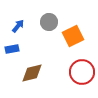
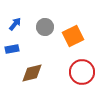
gray circle: moved 4 px left, 5 px down
blue arrow: moved 3 px left, 2 px up
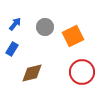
blue rectangle: rotated 48 degrees counterclockwise
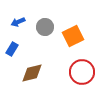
blue arrow: moved 3 px right, 2 px up; rotated 152 degrees counterclockwise
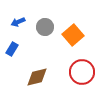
orange square: moved 1 px up; rotated 15 degrees counterclockwise
brown diamond: moved 5 px right, 4 px down
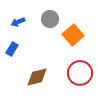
gray circle: moved 5 px right, 8 px up
red circle: moved 2 px left, 1 px down
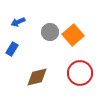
gray circle: moved 13 px down
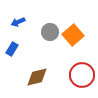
red circle: moved 2 px right, 2 px down
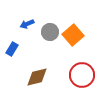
blue arrow: moved 9 px right, 2 px down
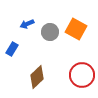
orange square: moved 3 px right, 6 px up; rotated 20 degrees counterclockwise
brown diamond: rotated 30 degrees counterclockwise
